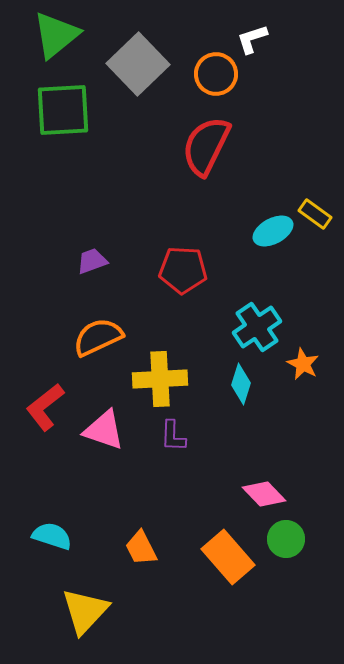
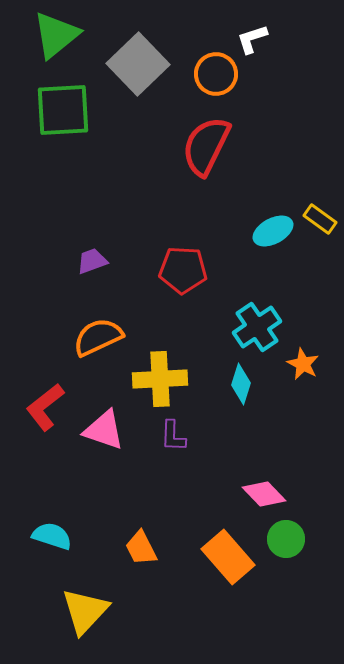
yellow rectangle: moved 5 px right, 5 px down
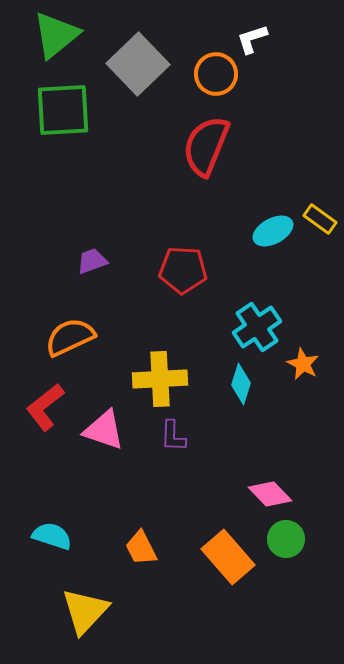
red semicircle: rotated 4 degrees counterclockwise
orange semicircle: moved 28 px left
pink diamond: moved 6 px right
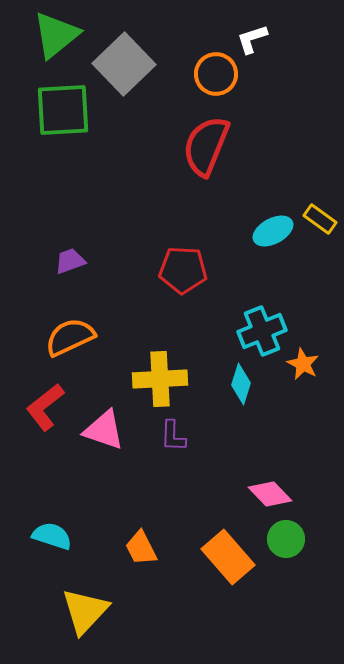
gray square: moved 14 px left
purple trapezoid: moved 22 px left
cyan cross: moved 5 px right, 4 px down; rotated 12 degrees clockwise
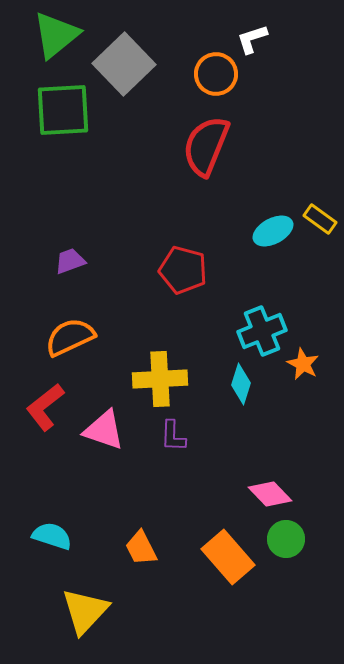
red pentagon: rotated 12 degrees clockwise
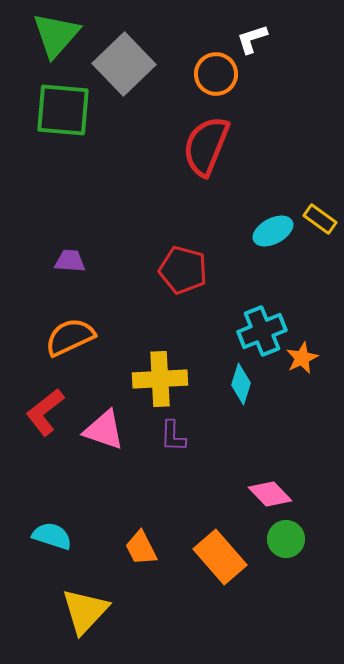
green triangle: rotated 10 degrees counterclockwise
green square: rotated 8 degrees clockwise
purple trapezoid: rotated 24 degrees clockwise
orange star: moved 1 px left, 6 px up; rotated 20 degrees clockwise
red L-shape: moved 5 px down
orange rectangle: moved 8 px left
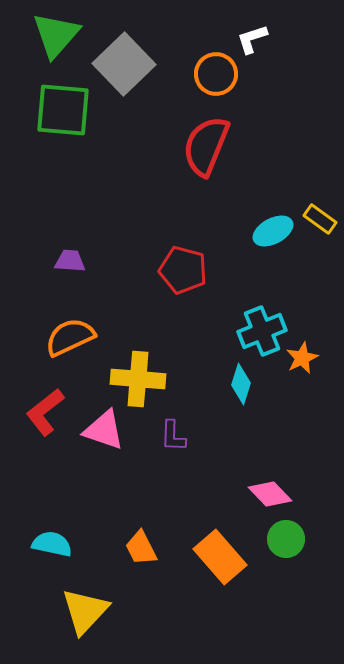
yellow cross: moved 22 px left; rotated 8 degrees clockwise
cyan semicircle: moved 8 px down; rotated 6 degrees counterclockwise
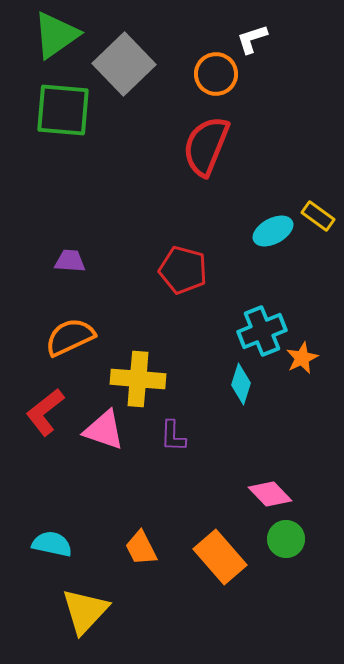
green triangle: rotated 14 degrees clockwise
yellow rectangle: moved 2 px left, 3 px up
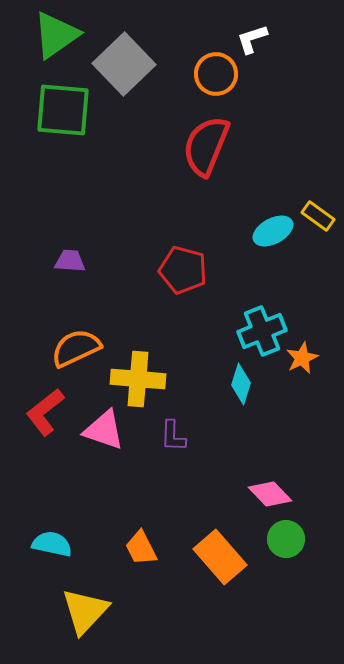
orange semicircle: moved 6 px right, 11 px down
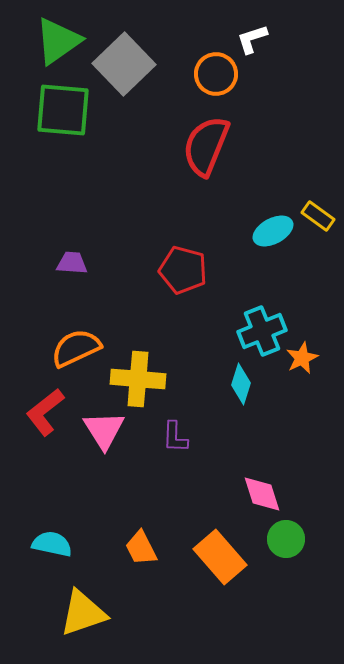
green triangle: moved 2 px right, 6 px down
purple trapezoid: moved 2 px right, 2 px down
pink triangle: rotated 39 degrees clockwise
purple L-shape: moved 2 px right, 1 px down
pink diamond: moved 8 px left; rotated 27 degrees clockwise
yellow triangle: moved 2 px left, 2 px down; rotated 28 degrees clockwise
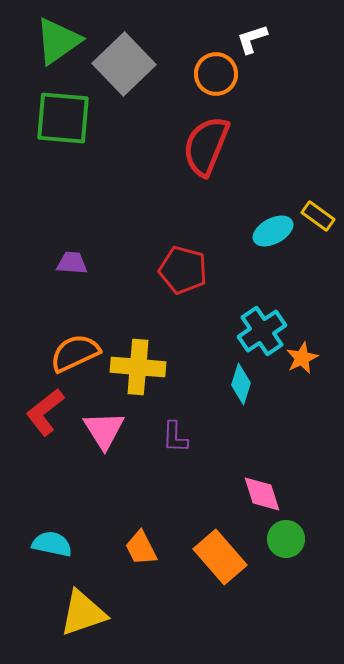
green square: moved 8 px down
cyan cross: rotated 12 degrees counterclockwise
orange semicircle: moved 1 px left, 5 px down
yellow cross: moved 12 px up
